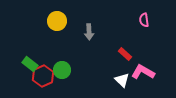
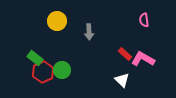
green rectangle: moved 5 px right, 6 px up
pink L-shape: moved 13 px up
red hexagon: moved 4 px up
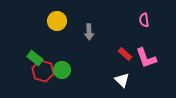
pink L-shape: moved 3 px right, 1 px up; rotated 140 degrees counterclockwise
red hexagon: moved 1 px up; rotated 20 degrees counterclockwise
